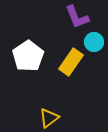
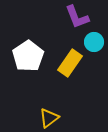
yellow rectangle: moved 1 px left, 1 px down
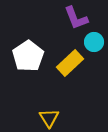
purple L-shape: moved 1 px left, 1 px down
yellow rectangle: rotated 12 degrees clockwise
yellow triangle: rotated 25 degrees counterclockwise
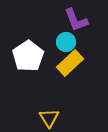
purple L-shape: moved 2 px down
cyan circle: moved 28 px left
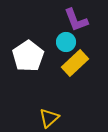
yellow rectangle: moved 5 px right
yellow triangle: rotated 20 degrees clockwise
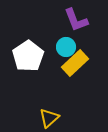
cyan circle: moved 5 px down
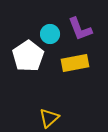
purple L-shape: moved 4 px right, 9 px down
cyan circle: moved 16 px left, 13 px up
yellow rectangle: rotated 32 degrees clockwise
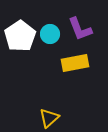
white pentagon: moved 8 px left, 20 px up
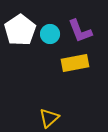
purple L-shape: moved 2 px down
white pentagon: moved 6 px up
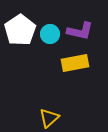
purple L-shape: rotated 56 degrees counterclockwise
